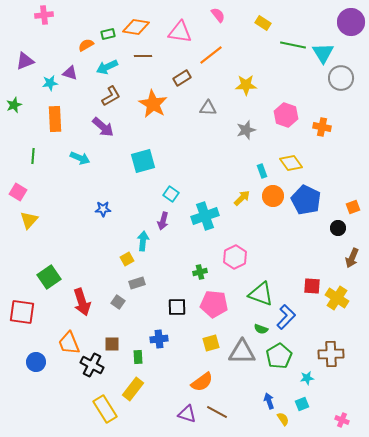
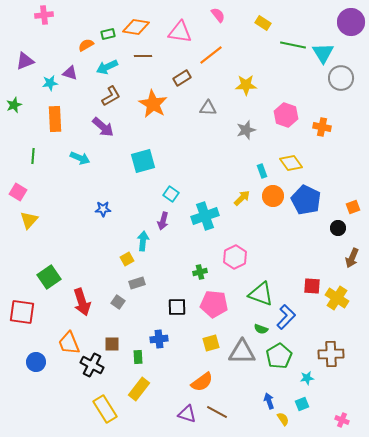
yellow rectangle at (133, 389): moved 6 px right
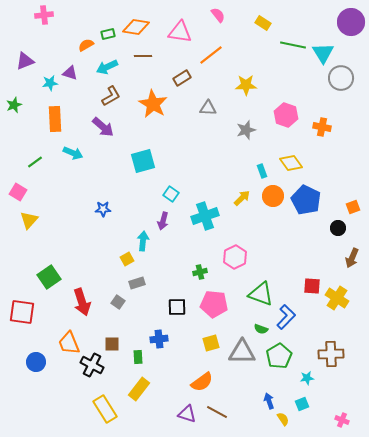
green line at (33, 156): moved 2 px right, 6 px down; rotated 49 degrees clockwise
cyan arrow at (80, 158): moved 7 px left, 5 px up
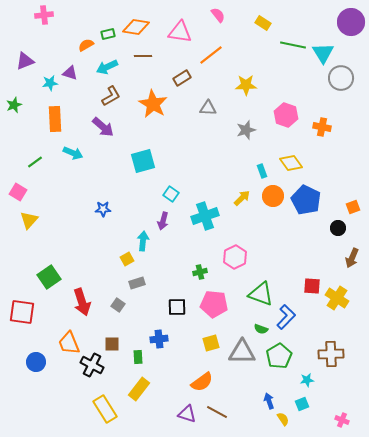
gray square at (118, 302): moved 3 px down
cyan star at (307, 378): moved 2 px down
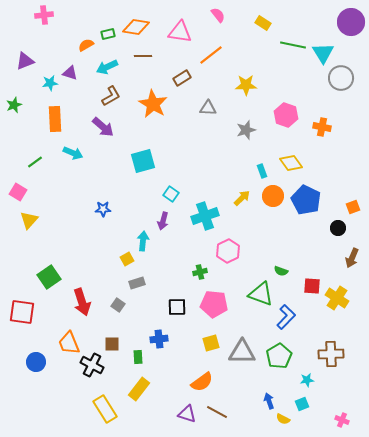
pink hexagon at (235, 257): moved 7 px left, 6 px up
green semicircle at (261, 329): moved 20 px right, 58 px up
yellow semicircle at (283, 419): rotated 152 degrees clockwise
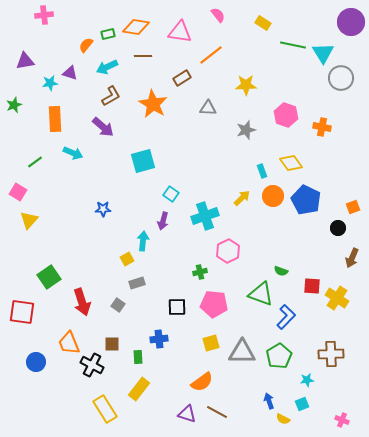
orange semicircle at (86, 45): rotated 21 degrees counterclockwise
purple triangle at (25, 61): rotated 12 degrees clockwise
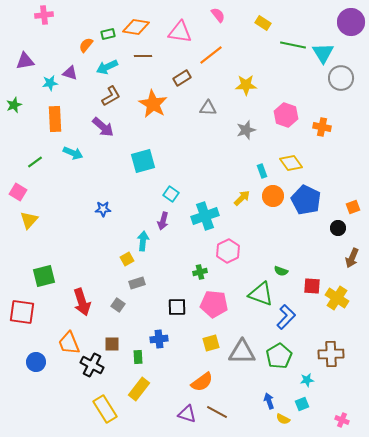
green square at (49, 277): moved 5 px left, 1 px up; rotated 20 degrees clockwise
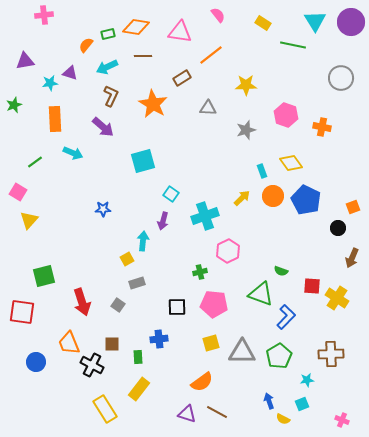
cyan triangle at (323, 53): moved 8 px left, 32 px up
brown L-shape at (111, 96): rotated 35 degrees counterclockwise
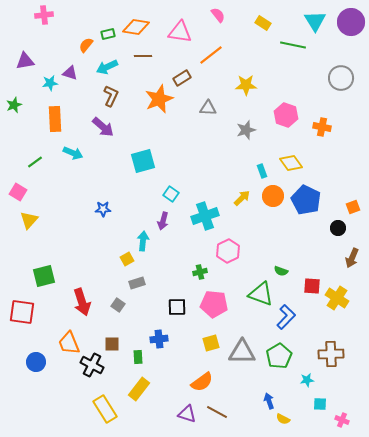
orange star at (153, 104): moved 6 px right, 5 px up; rotated 20 degrees clockwise
cyan square at (302, 404): moved 18 px right; rotated 24 degrees clockwise
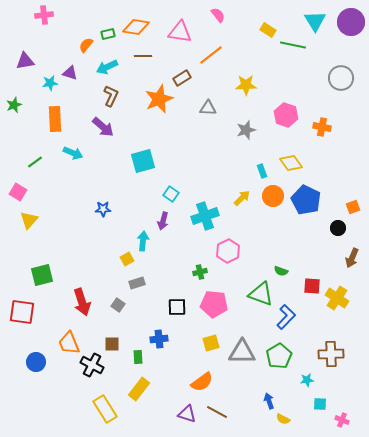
yellow rectangle at (263, 23): moved 5 px right, 7 px down
green square at (44, 276): moved 2 px left, 1 px up
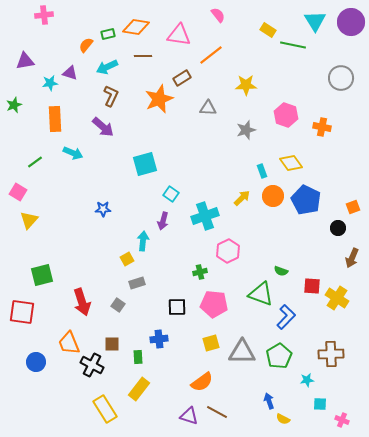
pink triangle at (180, 32): moved 1 px left, 3 px down
cyan square at (143, 161): moved 2 px right, 3 px down
purple triangle at (187, 414): moved 2 px right, 2 px down
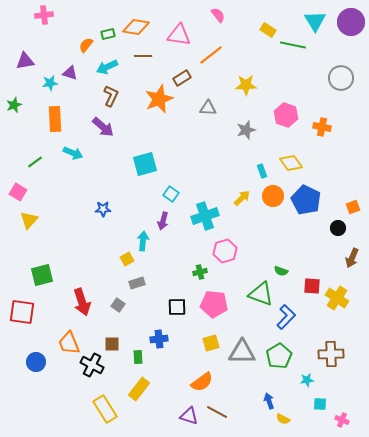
pink hexagon at (228, 251): moved 3 px left; rotated 10 degrees clockwise
